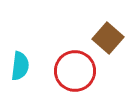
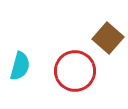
cyan semicircle: rotated 8 degrees clockwise
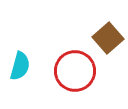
brown square: rotated 8 degrees clockwise
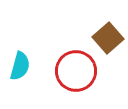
red circle: moved 1 px right
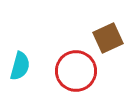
brown square: rotated 16 degrees clockwise
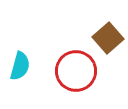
brown square: rotated 16 degrees counterclockwise
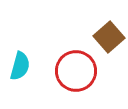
brown square: moved 1 px right, 1 px up
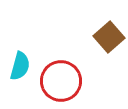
red circle: moved 15 px left, 10 px down
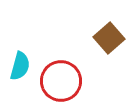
brown square: moved 1 px down
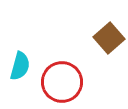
red circle: moved 1 px right, 1 px down
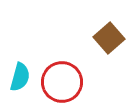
cyan semicircle: moved 11 px down
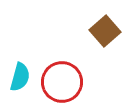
brown square: moved 4 px left, 7 px up
